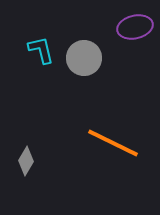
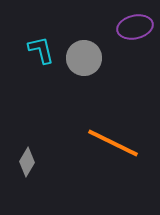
gray diamond: moved 1 px right, 1 px down
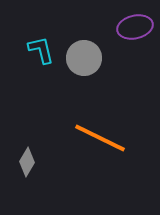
orange line: moved 13 px left, 5 px up
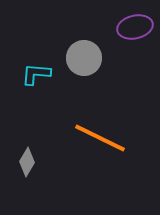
cyan L-shape: moved 5 px left, 24 px down; rotated 72 degrees counterclockwise
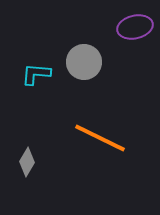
gray circle: moved 4 px down
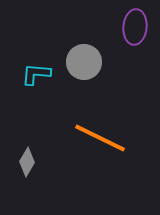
purple ellipse: rotated 72 degrees counterclockwise
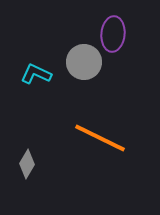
purple ellipse: moved 22 px left, 7 px down
cyan L-shape: rotated 20 degrees clockwise
gray diamond: moved 2 px down
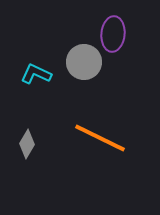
gray diamond: moved 20 px up
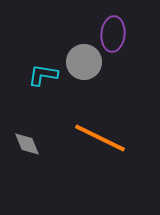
cyan L-shape: moved 7 px right, 1 px down; rotated 16 degrees counterclockwise
gray diamond: rotated 52 degrees counterclockwise
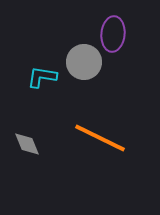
cyan L-shape: moved 1 px left, 2 px down
